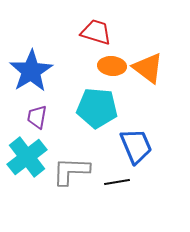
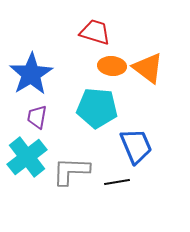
red trapezoid: moved 1 px left
blue star: moved 3 px down
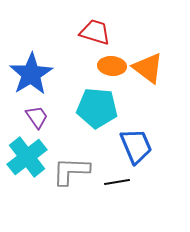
purple trapezoid: rotated 135 degrees clockwise
